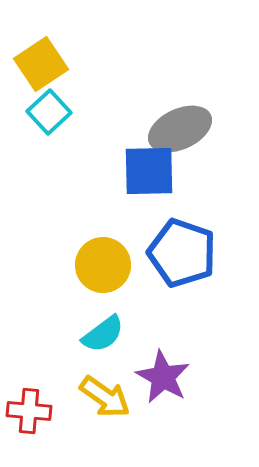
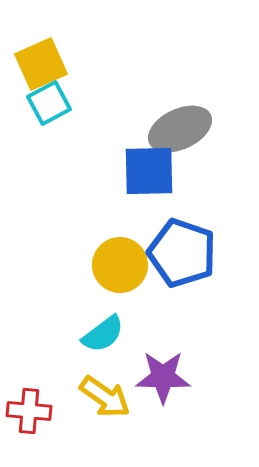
yellow square: rotated 10 degrees clockwise
cyan square: moved 9 px up; rotated 15 degrees clockwise
yellow circle: moved 17 px right
purple star: rotated 28 degrees counterclockwise
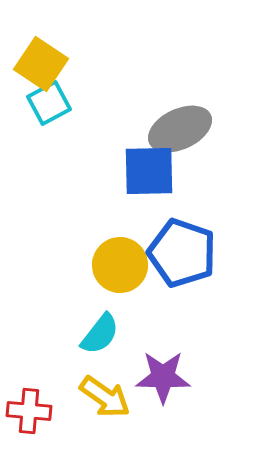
yellow square: rotated 32 degrees counterclockwise
cyan semicircle: moved 3 px left; rotated 15 degrees counterclockwise
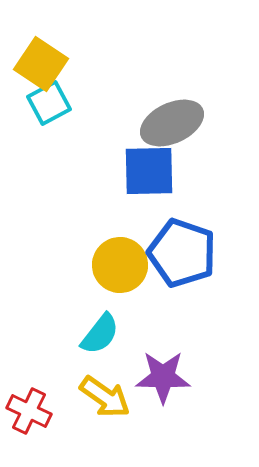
gray ellipse: moved 8 px left, 6 px up
red cross: rotated 21 degrees clockwise
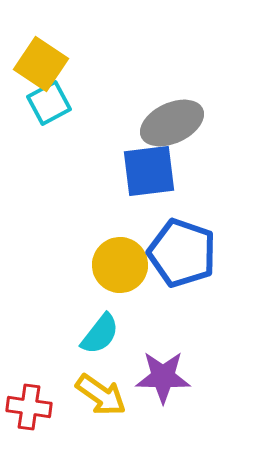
blue square: rotated 6 degrees counterclockwise
yellow arrow: moved 4 px left, 2 px up
red cross: moved 4 px up; rotated 18 degrees counterclockwise
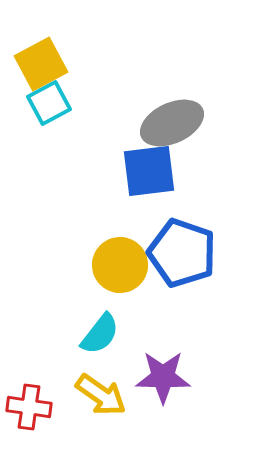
yellow square: rotated 28 degrees clockwise
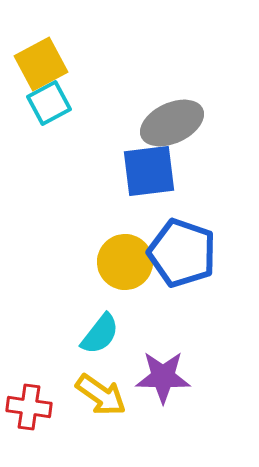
yellow circle: moved 5 px right, 3 px up
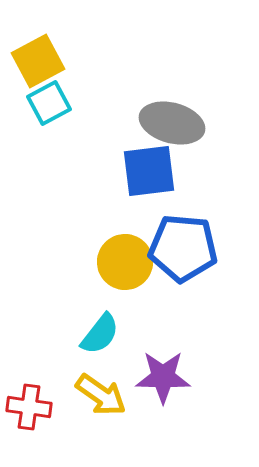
yellow square: moved 3 px left, 3 px up
gray ellipse: rotated 40 degrees clockwise
blue pentagon: moved 1 px right, 5 px up; rotated 14 degrees counterclockwise
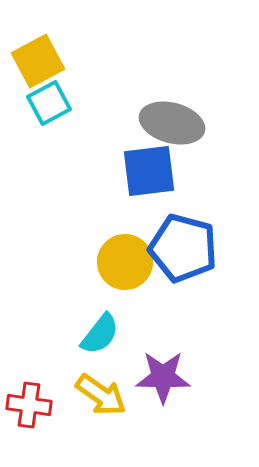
blue pentagon: rotated 10 degrees clockwise
red cross: moved 2 px up
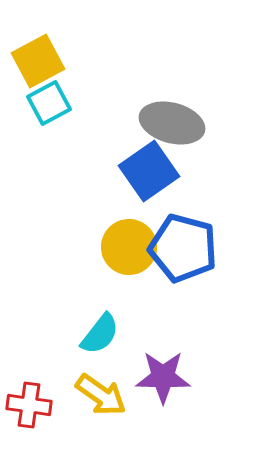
blue square: rotated 28 degrees counterclockwise
yellow circle: moved 4 px right, 15 px up
